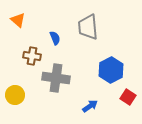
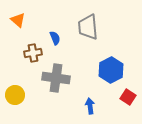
brown cross: moved 1 px right, 3 px up; rotated 18 degrees counterclockwise
blue arrow: rotated 63 degrees counterclockwise
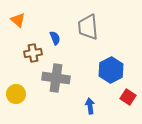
yellow circle: moved 1 px right, 1 px up
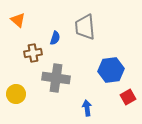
gray trapezoid: moved 3 px left
blue semicircle: rotated 40 degrees clockwise
blue hexagon: rotated 20 degrees clockwise
red square: rotated 28 degrees clockwise
blue arrow: moved 3 px left, 2 px down
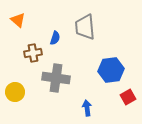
yellow circle: moved 1 px left, 2 px up
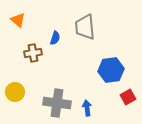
gray cross: moved 1 px right, 25 px down
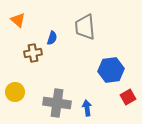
blue semicircle: moved 3 px left
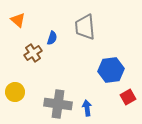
brown cross: rotated 24 degrees counterclockwise
gray cross: moved 1 px right, 1 px down
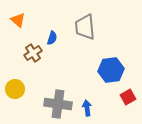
yellow circle: moved 3 px up
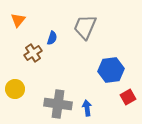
orange triangle: rotated 28 degrees clockwise
gray trapezoid: rotated 28 degrees clockwise
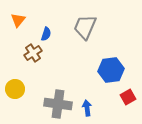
blue semicircle: moved 6 px left, 4 px up
